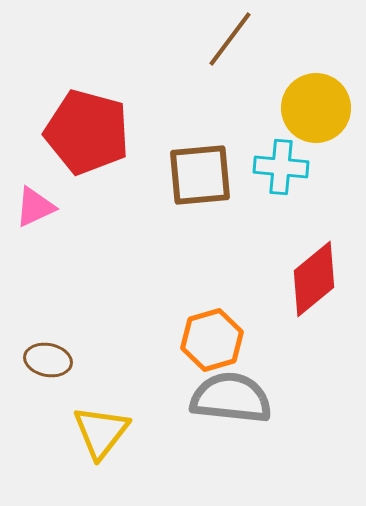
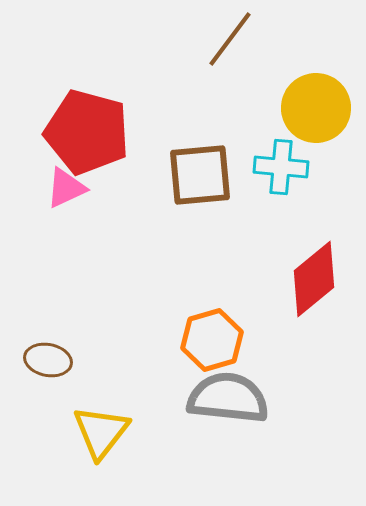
pink triangle: moved 31 px right, 19 px up
gray semicircle: moved 3 px left
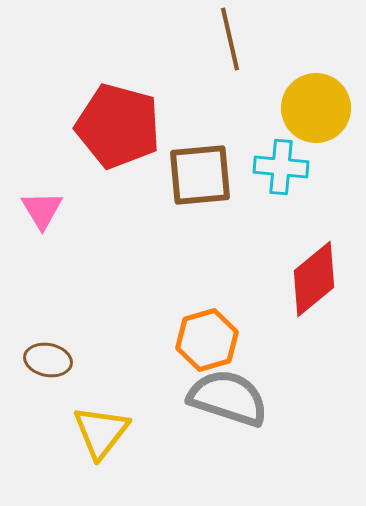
brown line: rotated 50 degrees counterclockwise
red pentagon: moved 31 px right, 6 px up
pink triangle: moved 24 px left, 22 px down; rotated 36 degrees counterclockwise
orange hexagon: moved 5 px left
gray semicircle: rotated 12 degrees clockwise
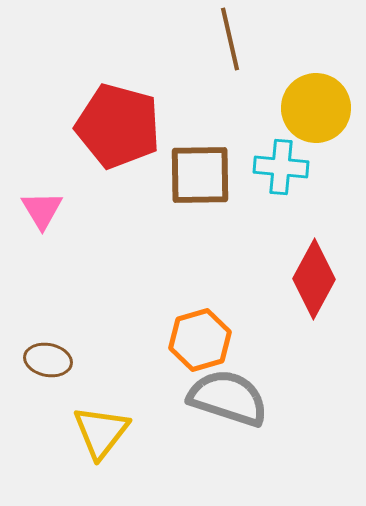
brown square: rotated 4 degrees clockwise
red diamond: rotated 22 degrees counterclockwise
orange hexagon: moved 7 px left
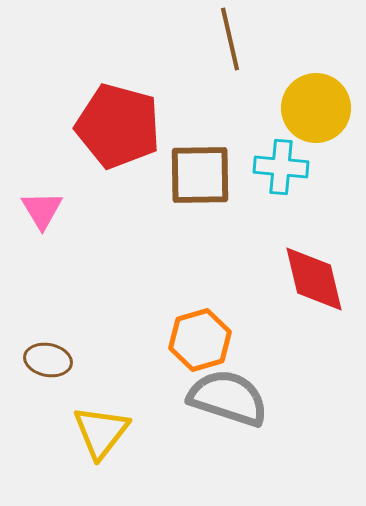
red diamond: rotated 42 degrees counterclockwise
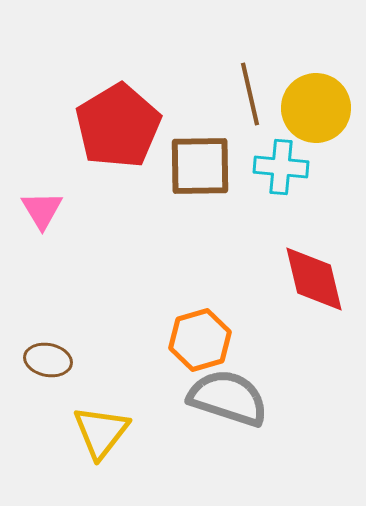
brown line: moved 20 px right, 55 px down
red pentagon: rotated 26 degrees clockwise
brown square: moved 9 px up
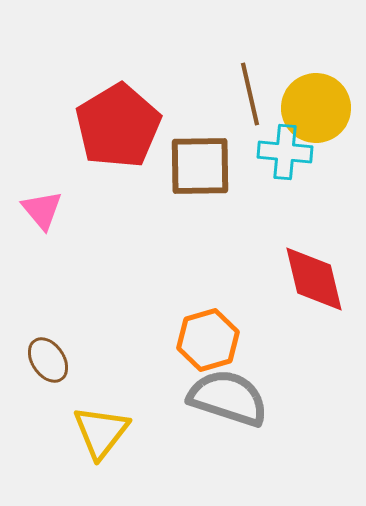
cyan cross: moved 4 px right, 15 px up
pink triangle: rotated 9 degrees counterclockwise
orange hexagon: moved 8 px right
brown ellipse: rotated 45 degrees clockwise
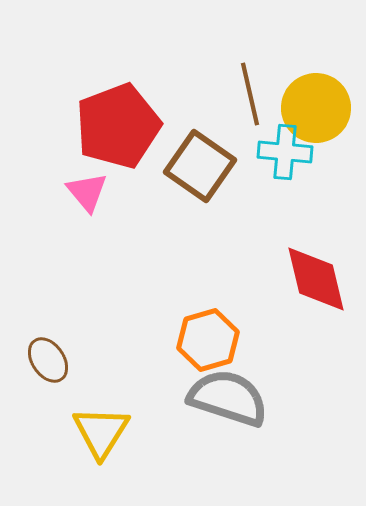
red pentagon: rotated 10 degrees clockwise
brown square: rotated 36 degrees clockwise
pink triangle: moved 45 px right, 18 px up
red diamond: moved 2 px right
yellow triangle: rotated 6 degrees counterclockwise
